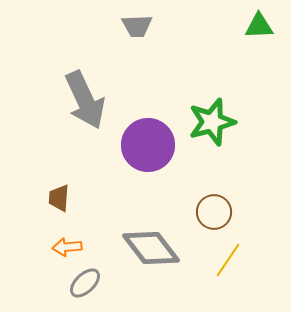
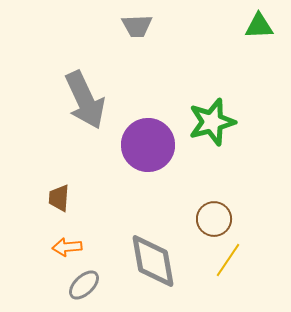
brown circle: moved 7 px down
gray diamond: moved 2 px right, 13 px down; rotated 28 degrees clockwise
gray ellipse: moved 1 px left, 2 px down
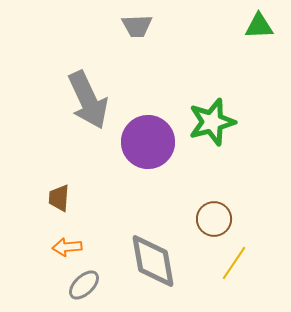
gray arrow: moved 3 px right
purple circle: moved 3 px up
yellow line: moved 6 px right, 3 px down
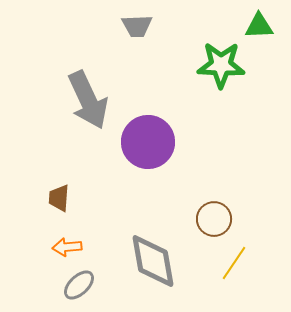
green star: moved 9 px right, 57 px up; rotated 18 degrees clockwise
gray ellipse: moved 5 px left
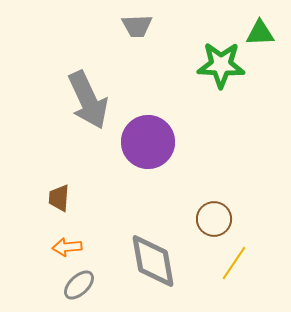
green triangle: moved 1 px right, 7 px down
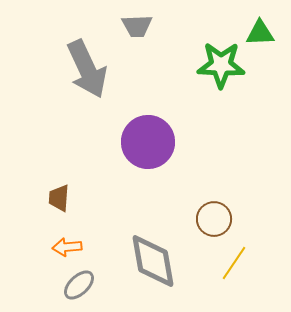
gray arrow: moved 1 px left, 31 px up
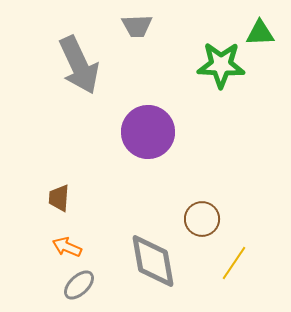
gray arrow: moved 8 px left, 4 px up
purple circle: moved 10 px up
brown circle: moved 12 px left
orange arrow: rotated 28 degrees clockwise
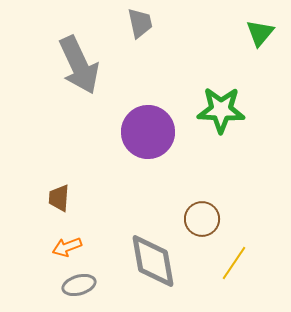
gray trapezoid: moved 3 px right, 3 px up; rotated 100 degrees counterclockwise
green triangle: rotated 48 degrees counterclockwise
green star: moved 45 px down
orange arrow: rotated 44 degrees counterclockwise
gray ellipse: rotated 28 degrees clockwise
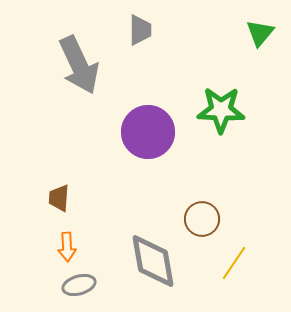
gray trapezoid: moved 7 px down; rotated 12 degrees clockwise
orange arrow: rotated 72 degrees counterclockwise
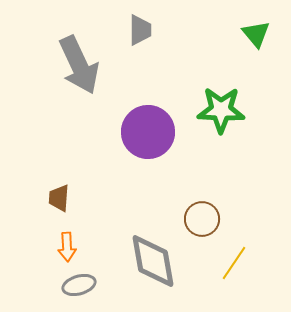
green triangle: moved 4 px left, 1 px down; rotated 20 degrees counterclockwise
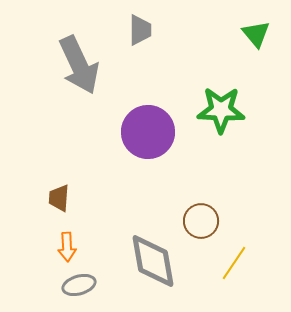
brown circle: moved 1 px left, 2 px down
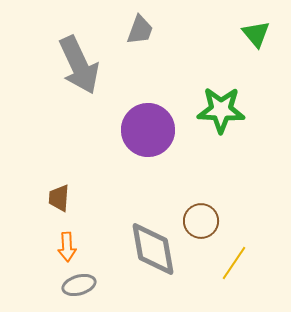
gray trapezoid: rotated 20 degrees clockwise
purple circle: moved 2 px up
gray diamond: moved 12 px up
